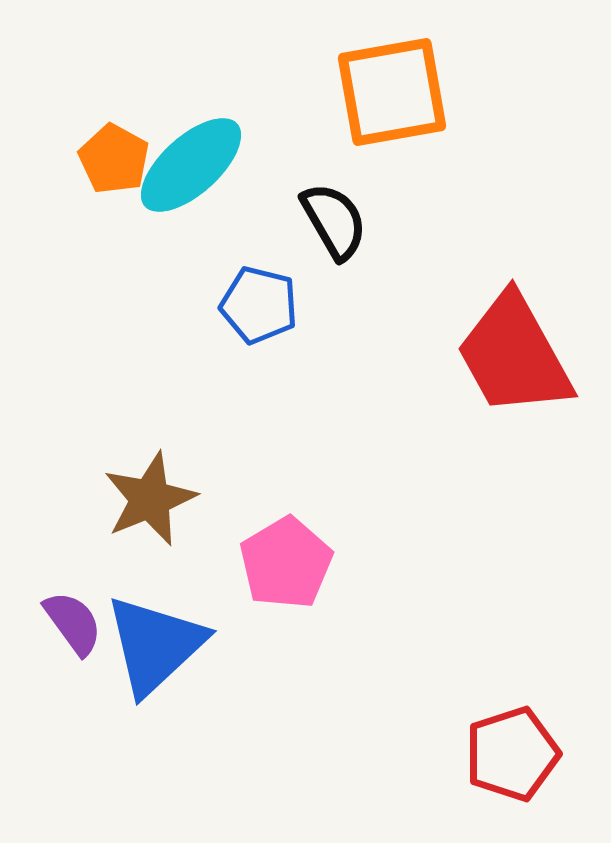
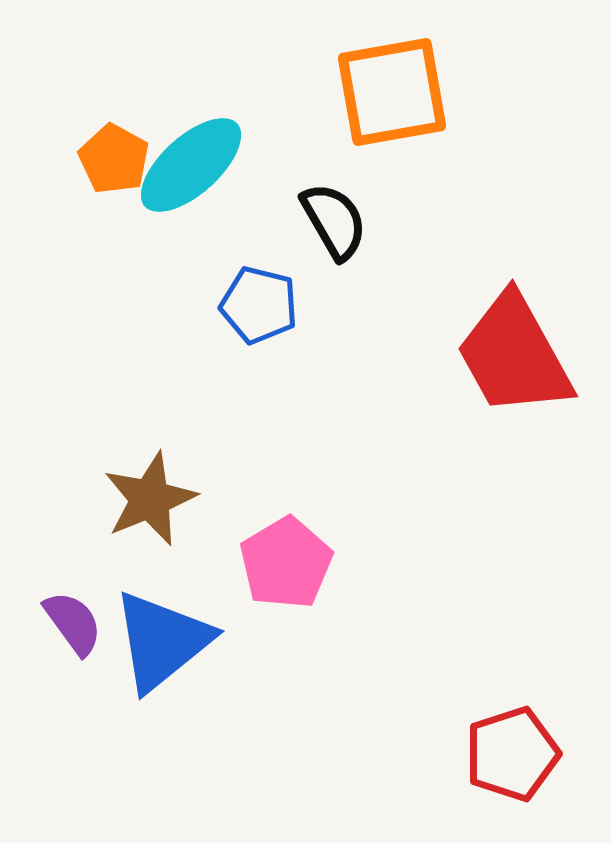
blue triangle: moved 7 px right, 4 px up; rotated 4 degrees clockwise
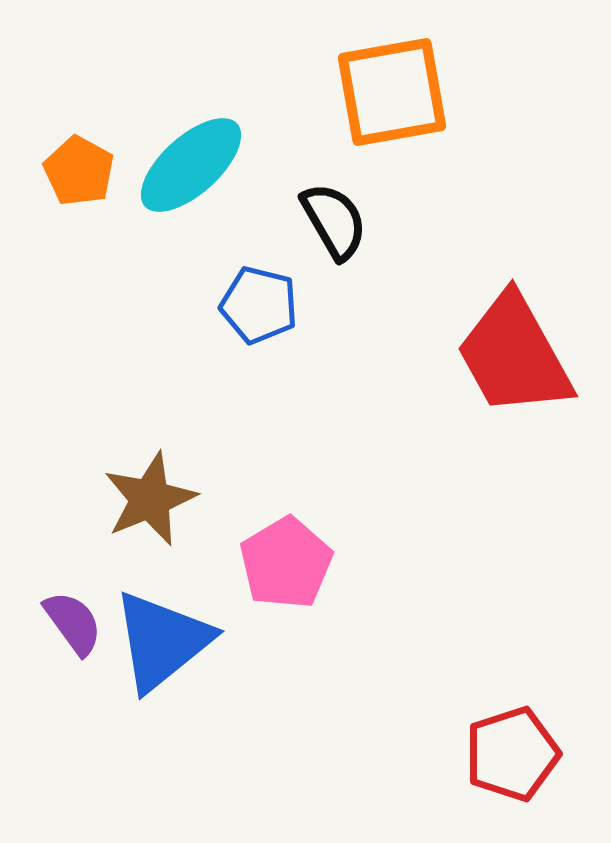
orange pentagon: moved 35 px left, 12 px down
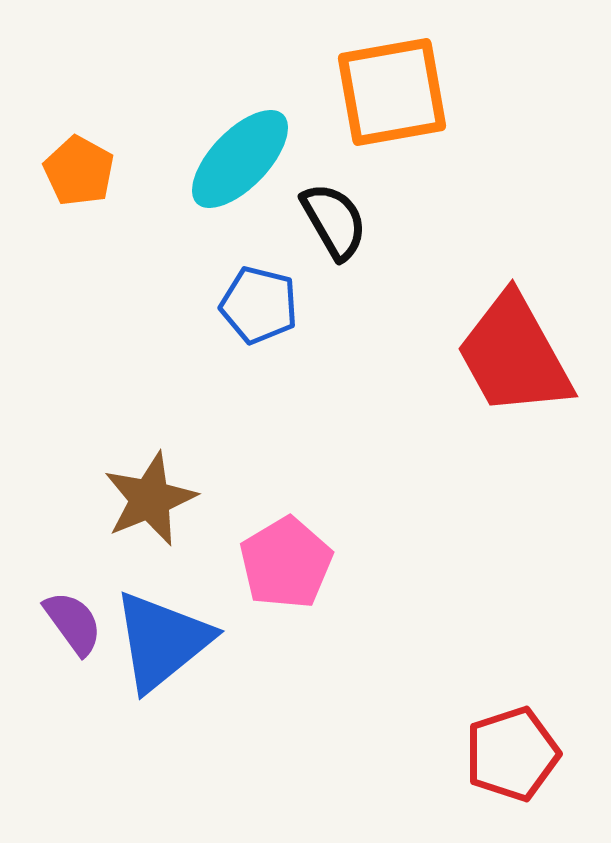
cyan ellipse: moved 49 px right, 6 px up; rotated 4 degrees counterclockwise
